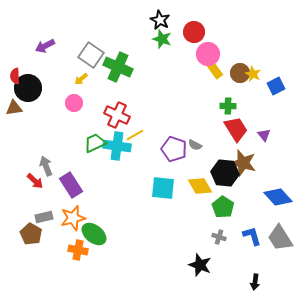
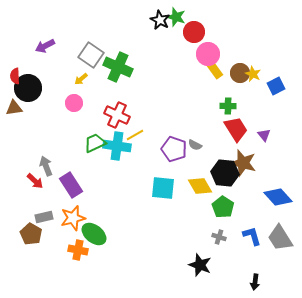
green star at (162, 39): moved 14 px right, 22 px up
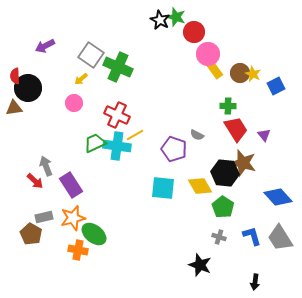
gray semicircle at (195, 145): moved 2 px right, 10 px up
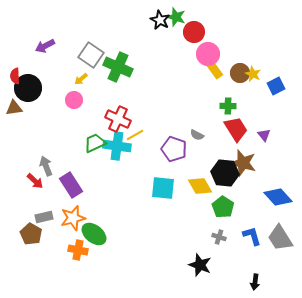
pink circle at (74, 103): moved 3 px up
red cross at (117, 115): moved 1 px right, 4 px down
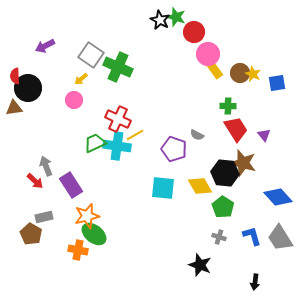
blue square at (276, 86): moved 1 px right, 3 px up; rotated 18 degrees clockwise
orange star at (73, 218): moved 14 px right, 2 px up
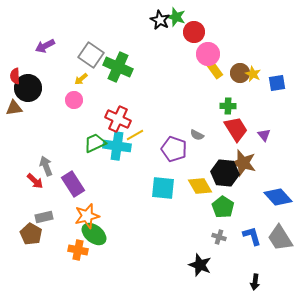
purple rectangle at (71, 185): moved 2 px right, 1 px up
